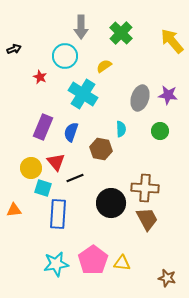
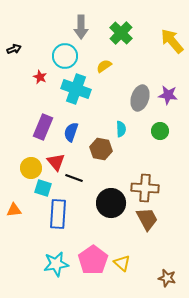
cyan cross: moved 7 px left, 5 px up; rotated 12 degrees counterclockwise
black line: moved 1 px left; rotated 42 degrees clockwise
yellow triangle: rotated 36 degrees clockwise
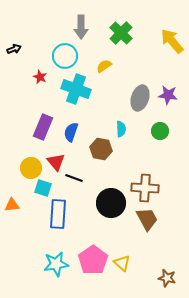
orange triangle: moved 2 px left, 5 px up
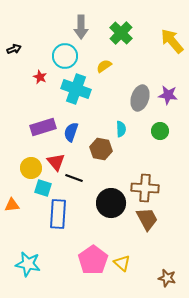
purple rectangle: rotated 50 degrees clockwise
cyan star: moved 28 px left; rotated 20 degrees clockwise
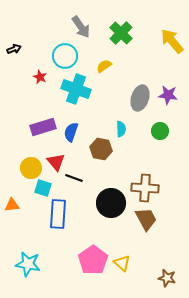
gray arrow: rotated 35 degrees counterclockwise
brown trapezoid: moved 1 px left
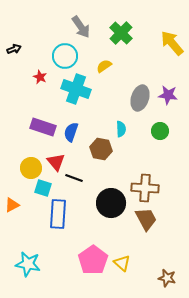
yellow arrow: moved 2 px down
purple rectangle: rotated 35 degrees clockwise
orange triangle: rotated 21 degrees counterclockwise
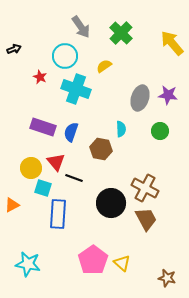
brown cross: rotated 24 degrees clockwise
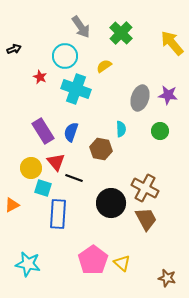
purple rectangle: moved 4 px down; rotated 40 degrees clockwise
